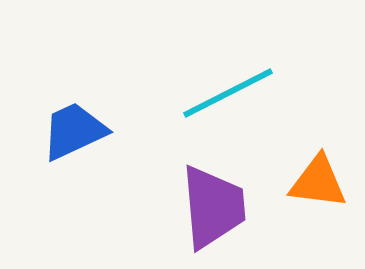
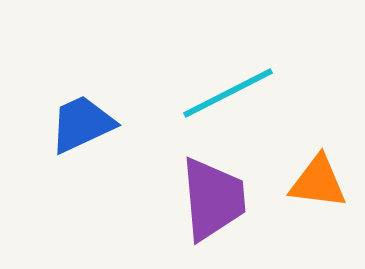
blue trapezoid: moved 8 px right, 7 px up
purple trapezoid: moved 8 px up
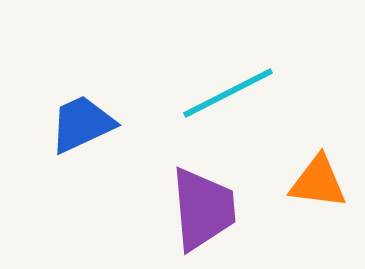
purple trapezoid: moved 10 px left, 10 px down
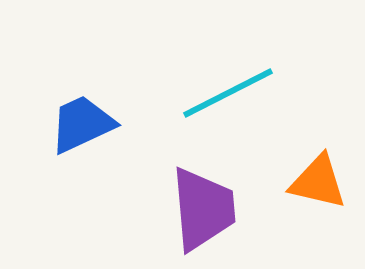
orange triangle: rotated 6 degrees clockwise
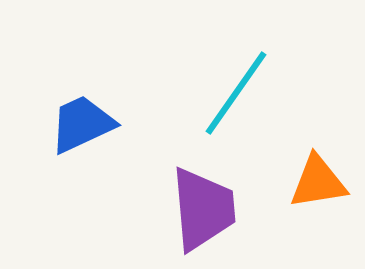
cyan line: moved 8 px right; rotated 28 degrees counterclockwise
orange triangle: rotated 22 degrees counterclockwise
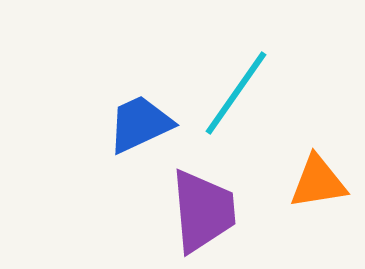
blue trapezoid: moved 58 px right
purple trapezoid: moved 2 px down
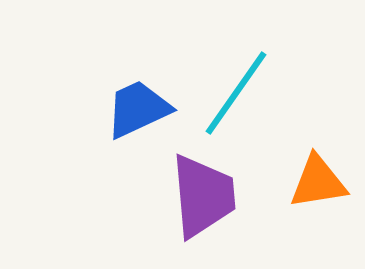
blue trapezoid: moved 2 px left, 15 px up
purple trapezoid: moved 15 px up
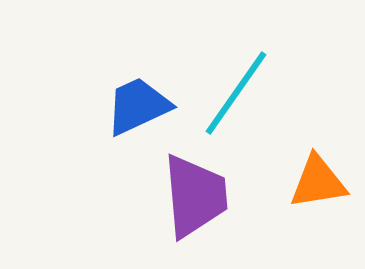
blue trapezoid: moved 3 px up
purple trapezoid: moved 8 px left
